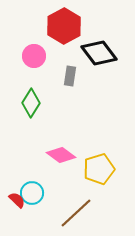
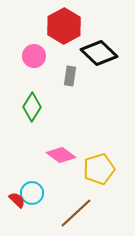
black diamond: rotated 9 degrees counterclockwise
green diamond: moved 1 px right, 4 px down
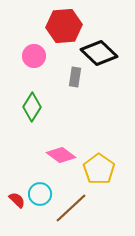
red hexagon: rotated 24 degrees clockwise
gray rectangle: moved 5 px right, 1 px down
yellow pentagon: rotated 20 degrees counterclockwise
cyan circle: moved 8 px right, 1 px down
brown line: moved 5 px left, 5 px up
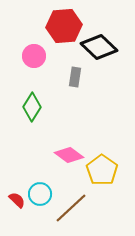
black diamond: moved 6 px up
pink diamond: moved 8 px right
yellow pentagon: moved 3 px right, 1 px down
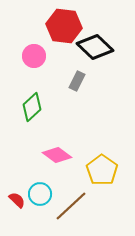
red hexagon: rotated 12 degrees clockwise
black diamond: moved 4 px left
gray rectangle: moved 2 px right, 4 px down; rotated 18 degrees clockwise
green diamond: rotated 16 degrees clockwise
pink diamond: moved 12 px left
brown line: moved 2 px up
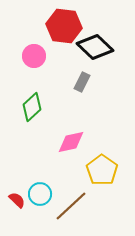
gray rectangle: moved 5 px right, 1 px down
pink diamond: moved 14 px right, 13 px up; rotated 48 degrees counterclockwise
